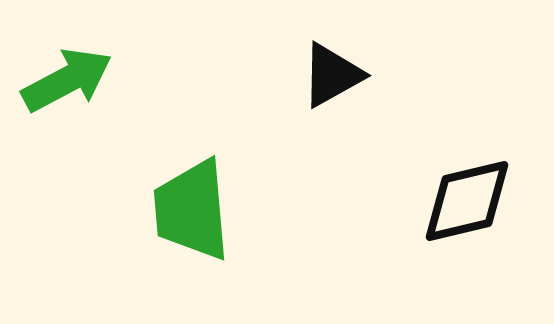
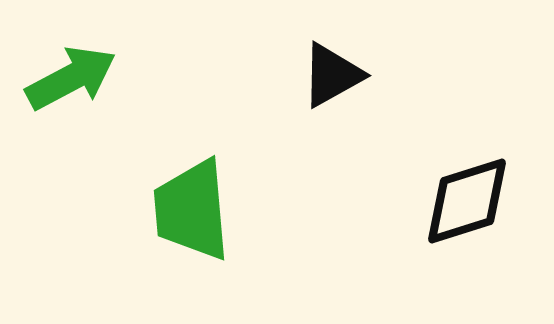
green arrow: moved 4 px right, 2 px up
black diamond: rotated 4 degrees counterclockwise
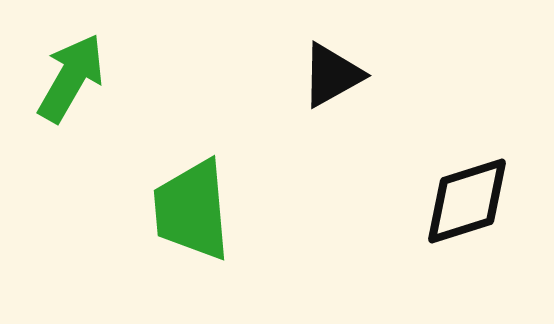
green arrow: rotated 32 degrees counterclockwise
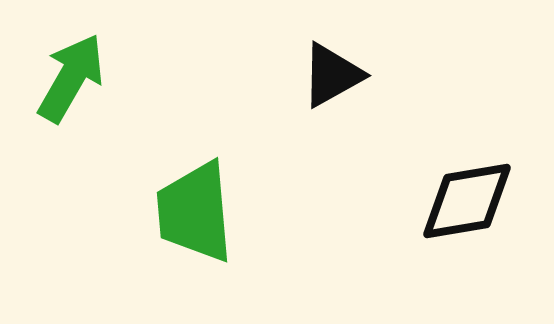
black diamond: rotated 8 degrees clockwise
green trapezoid: moved 3 px right, 2 px down
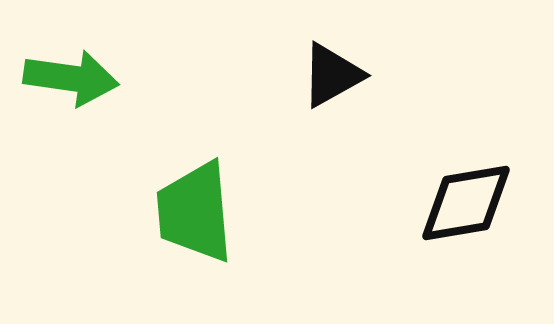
green arrow: rotated 68 degrees clockwise
black diamond: moved 1 px left, 2 px down
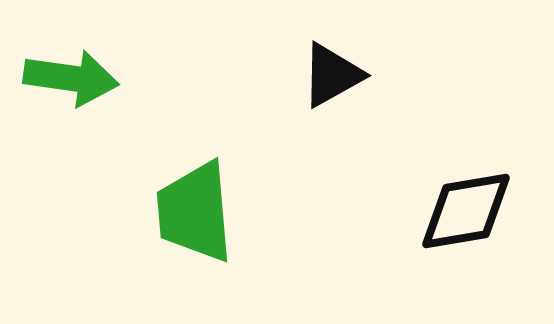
black diamond: moved 8 px down
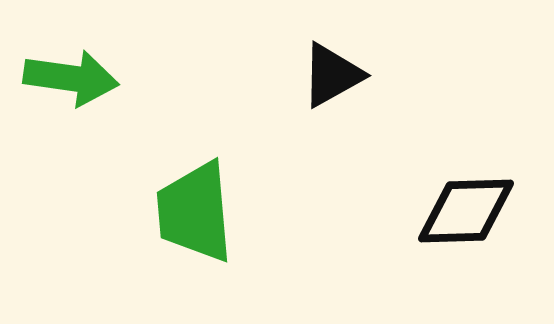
black diamond: rotated 8 degrees clockwise
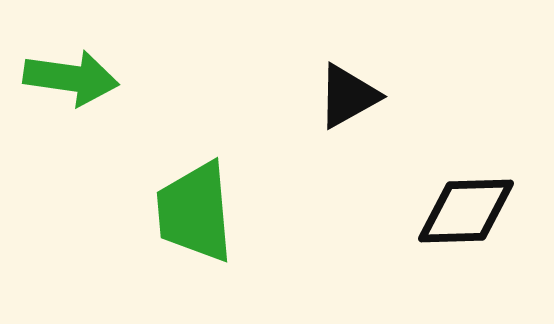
black triangle: moved 16 px right, 21 px down
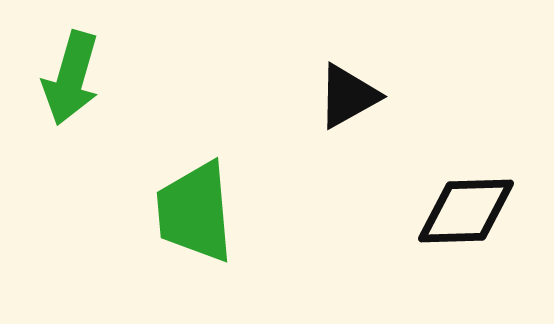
green arrow: rotated 98 degrees clockwise
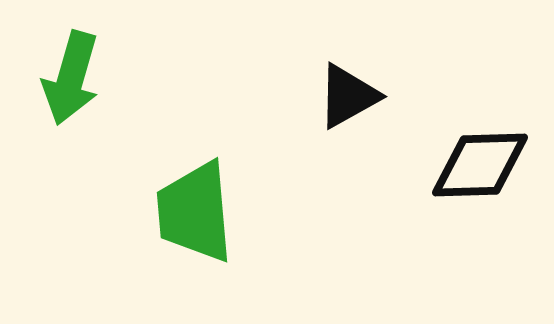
black diamond: moved 14 px right, 46 px up
